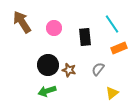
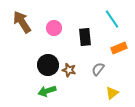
cyan line: moved 5 px up
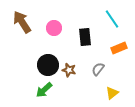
green arrow: moved 3 px left, 1 px up; rotated 24 degrees counterclockwise
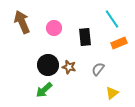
brown arrow: rotated 10 degrees clockwise
orange rectangle: moved 5 px up
brown star: moved 3 px up
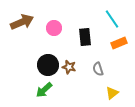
brown arrow: rotated 90 degrees clockwise
gray semicircle: rotated 56 degrees counterclockwise
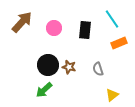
brown arrow: rotated 25 degrees counterclockwise
black rectangle: moved 7 px up; rotated 12 degrees clockwise
yellow triangle: moved 2 px down
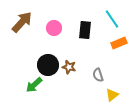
gray semicircle: moved 6 px down
green arrow: moved 10 px left, 5 px up
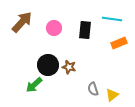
cyan line: rotated 48 degrees counterclockwise
gray semicircle: moved 5 px left, 14 px down
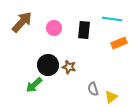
black rectangle: moved 1 px left
yellow triangle: moved 1 px left, 2 px down
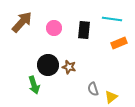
green arrow: rotated 66 degrees counterclockwise
